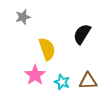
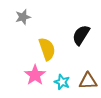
black semicircle: moved 1 px left, 1 px down
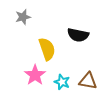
black semicircle: moved 3 px left; rotated 110 degrees counterclockwise
brown triangle: rotated 12 degrees clockwise
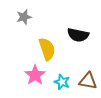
gray star: moved 1 px right
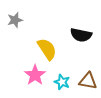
gray star: moved 9 px left, 3 px down
black semicircle: moved 3 px right
yellow semicircle: rotated 15 degrees counterclockwise
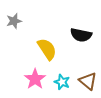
gray star: moved 1 px left, 1 px down
pink star: moved 4 px down
brown triangle: rotated 30 degrees clockwise
